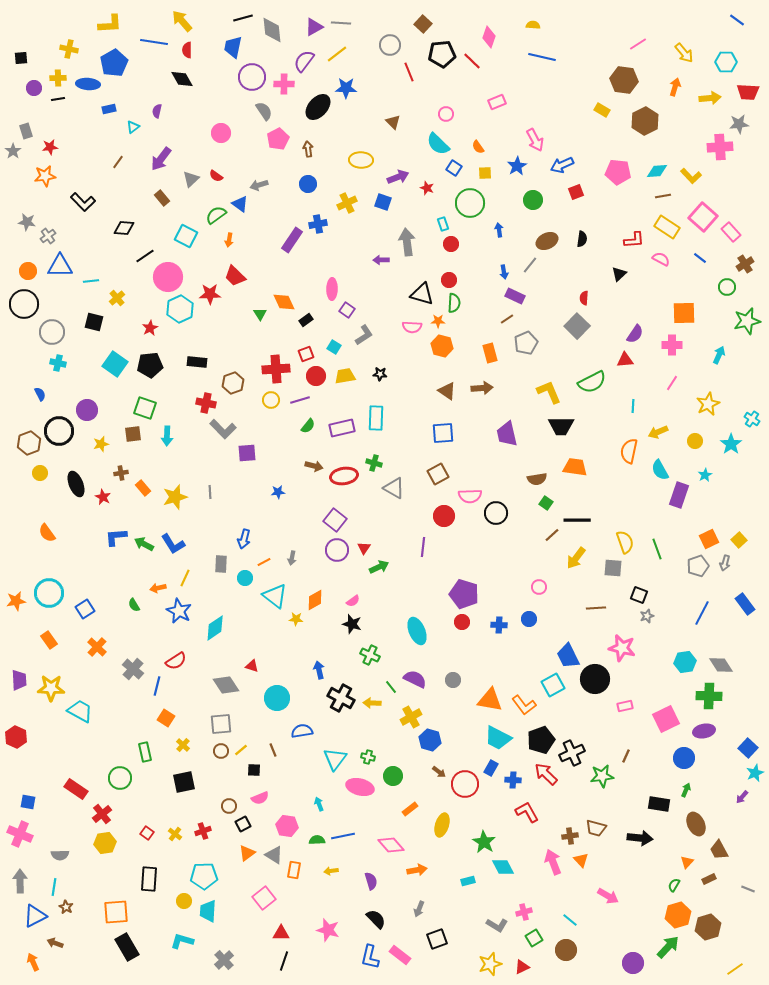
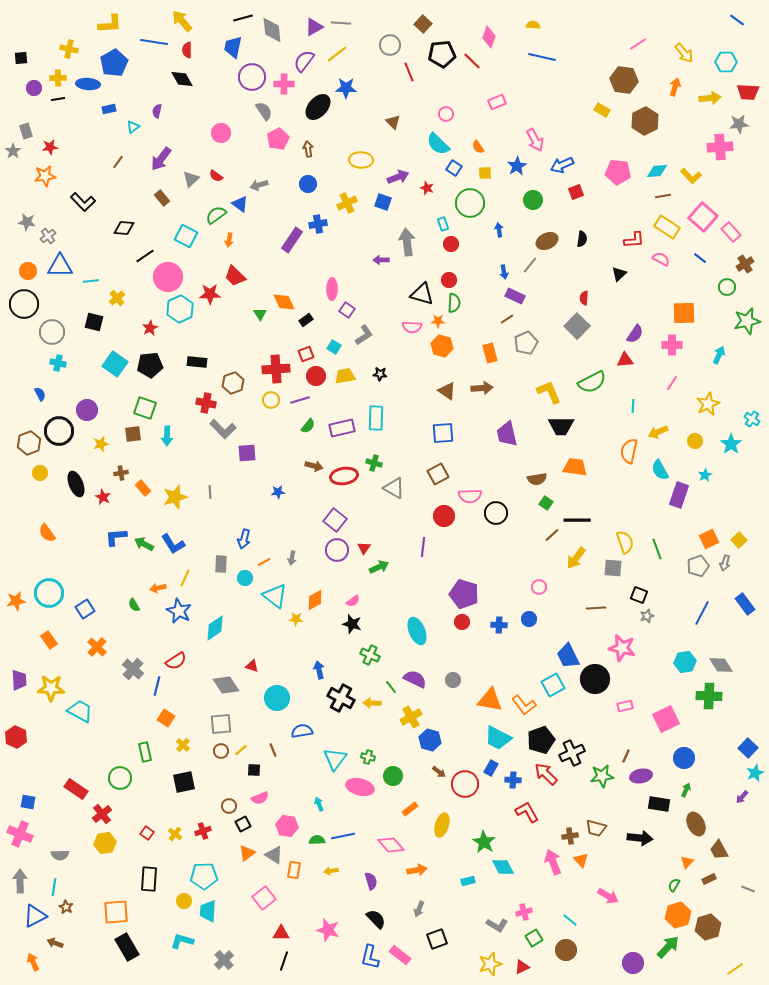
purple ellipse at (704, 731): moved 63 px left, 45 px down
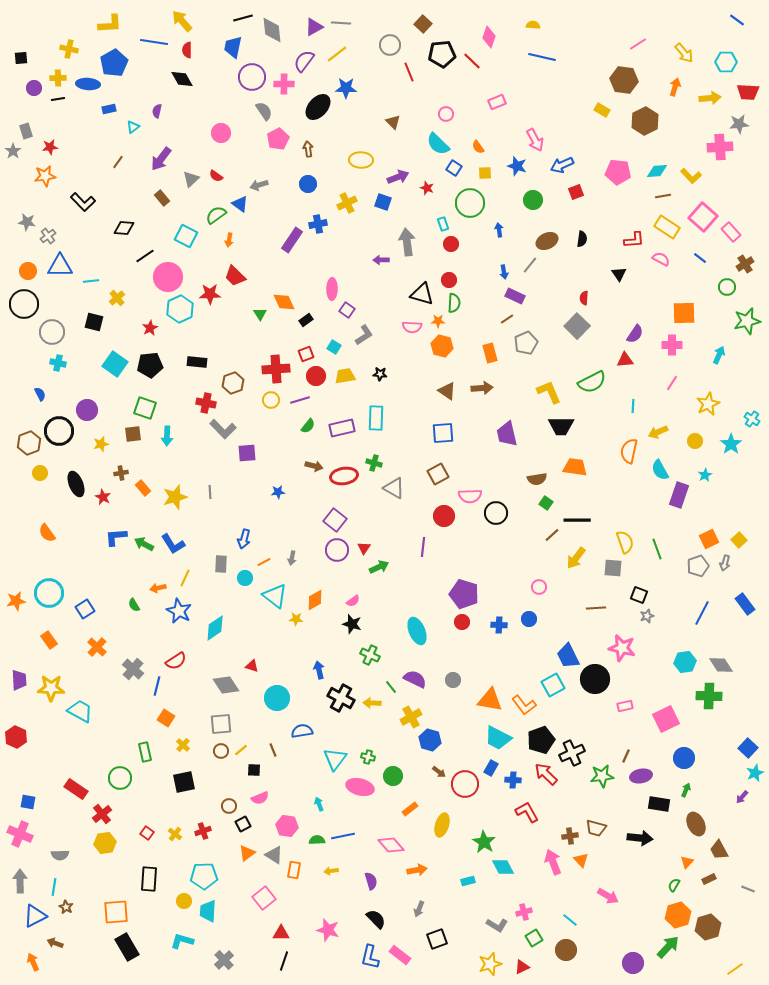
blue star at (517, 166): rotated 24 degrees counterclockwise
black triangle at (619, 274): rotated 21 degrees counterclockwise
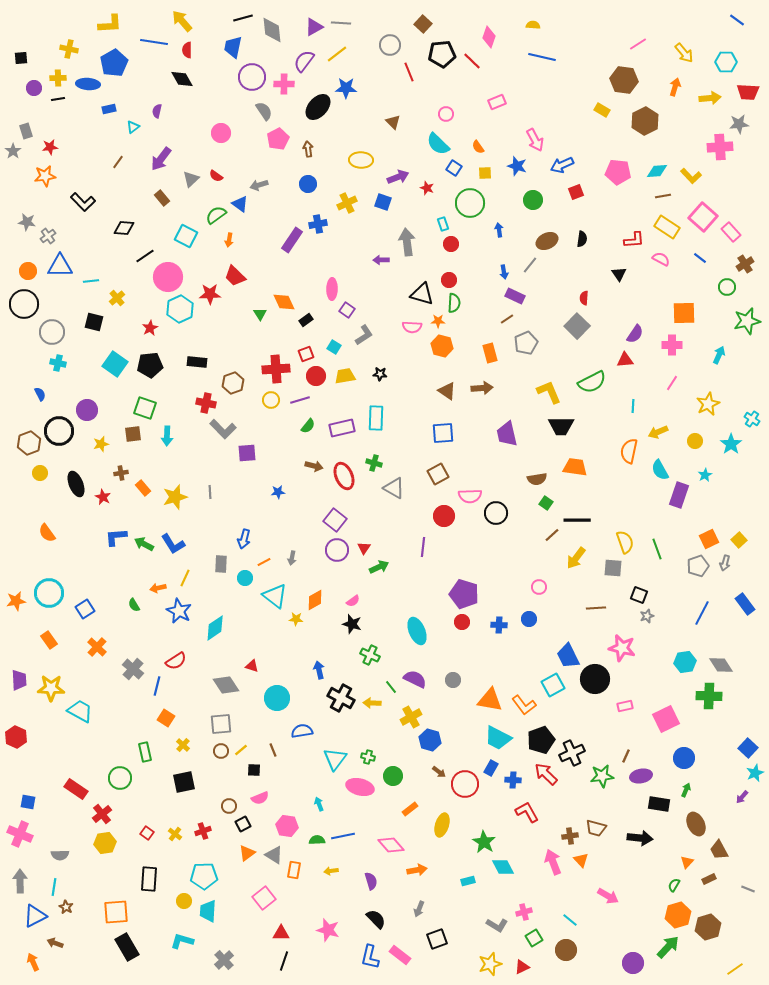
red ellipse at (344, 476): rotated 76 degrees clockwise
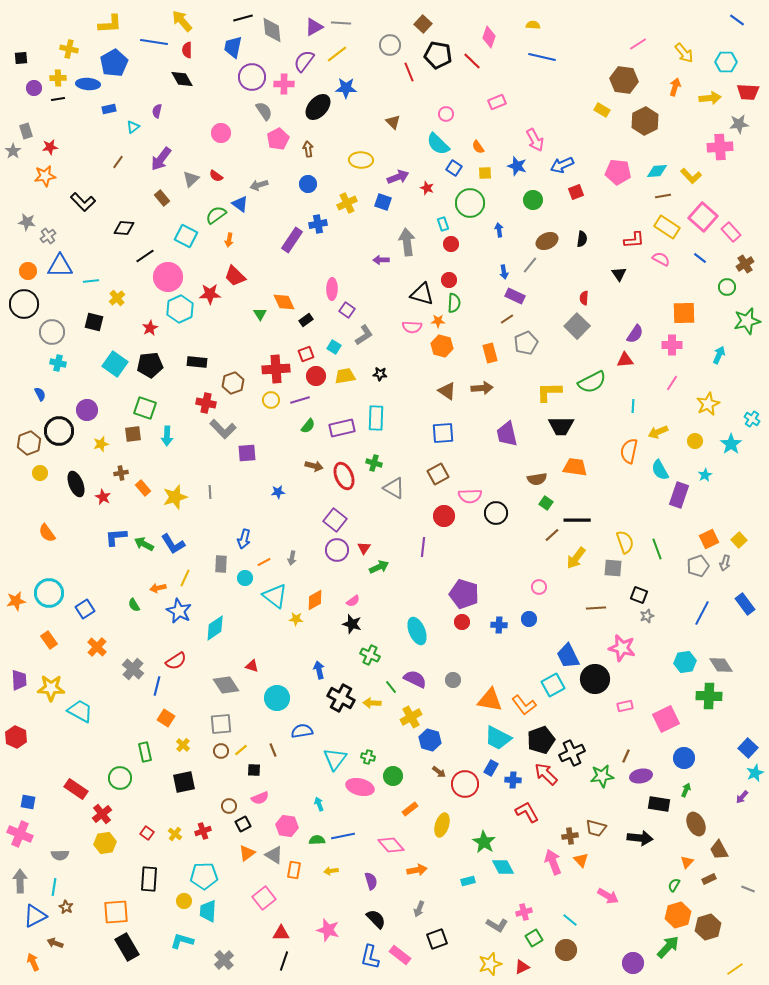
black pentagon at (442, 54): moved 4 px left, 1 px down; rotated 16 degrees clockwise
yellow L-shape at (549, 392): rotated 68 degrees counterclockwise
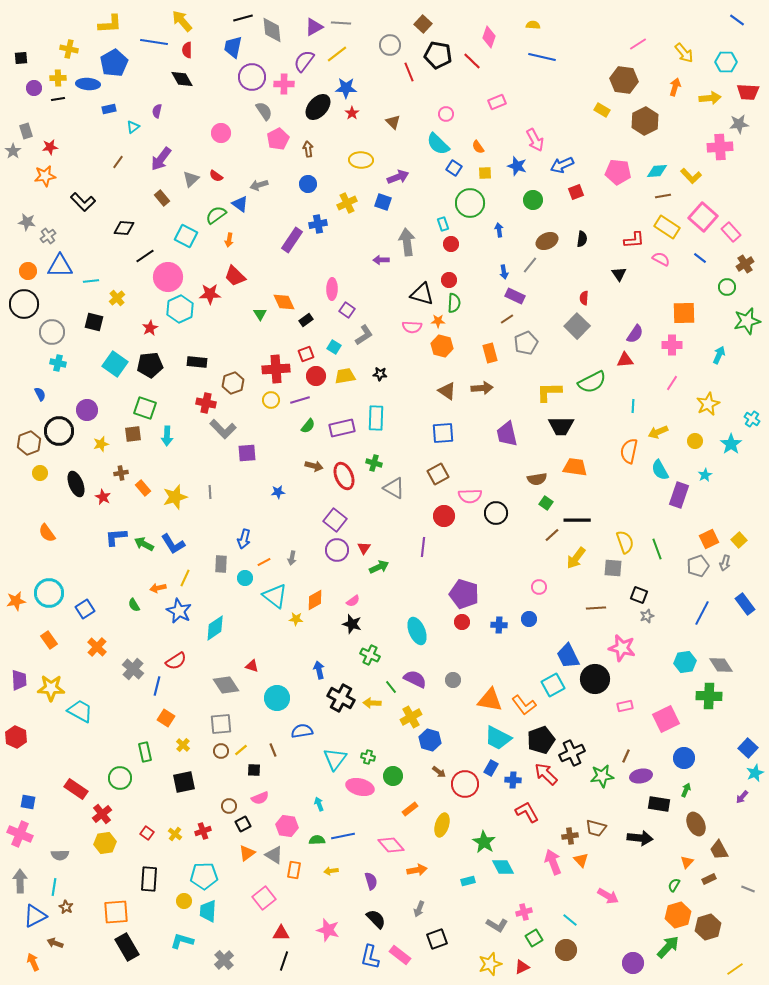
red star at (427, 188): moved 75 px left, 75 px up; rotated 16 degrees clockwise
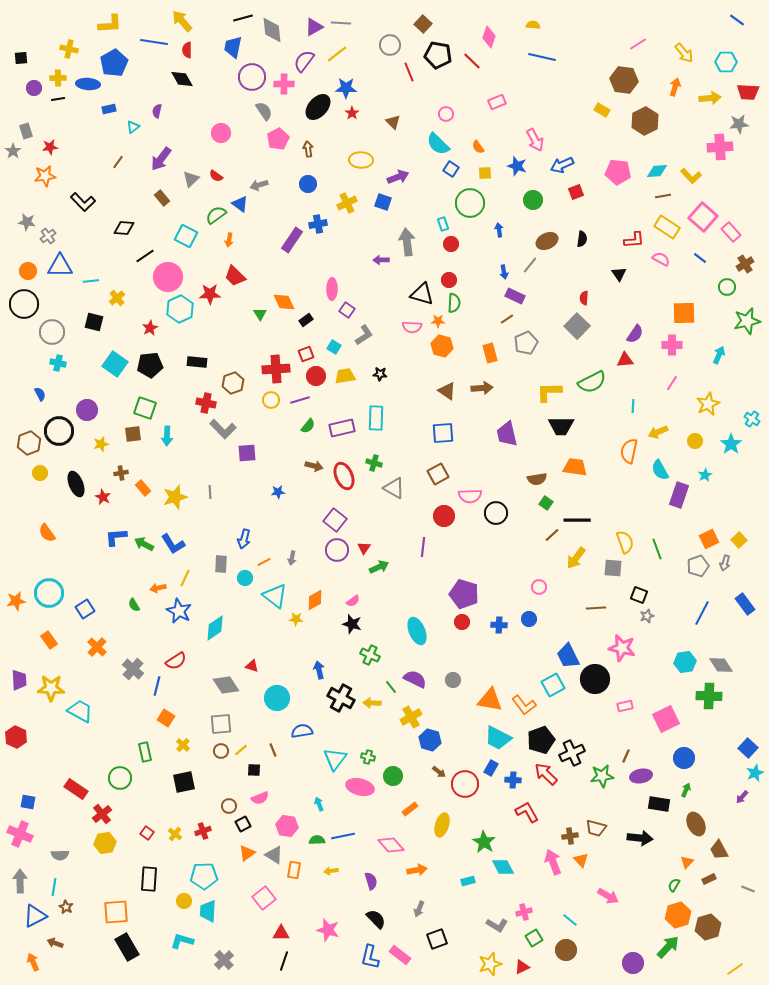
blue square at (454, 168): moved 3 px left, 1 px down
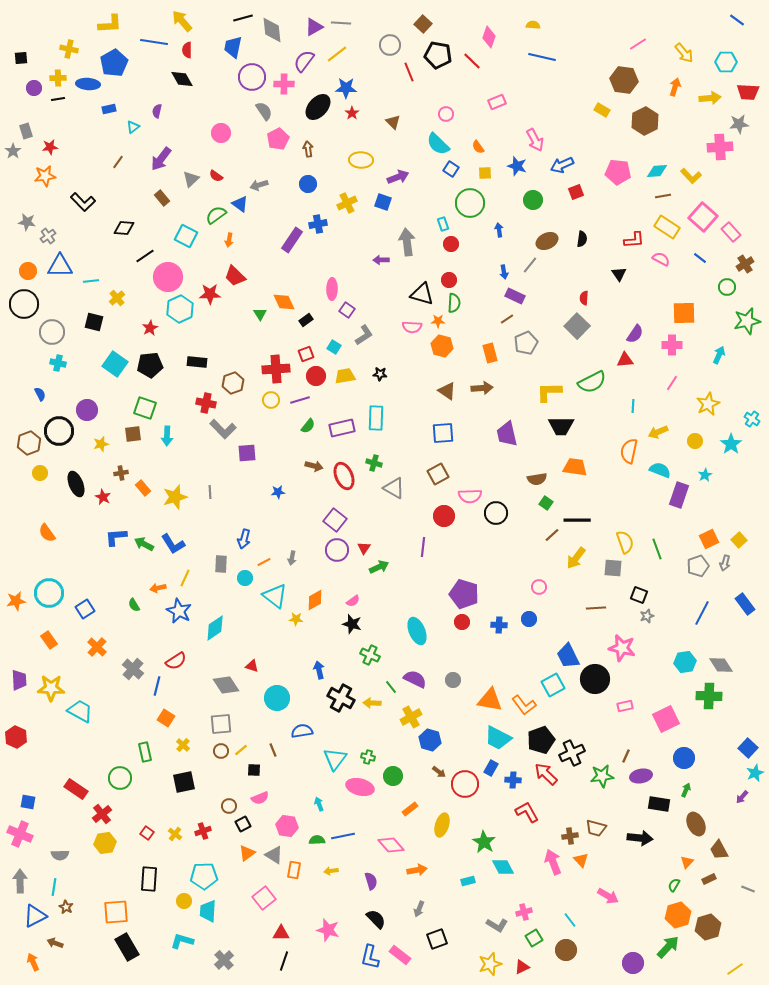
cyan semicircle at (660, 470): rotated 140 degrees clockwise
cyan line at (570, 920): rotated 14 degrees clockwise
